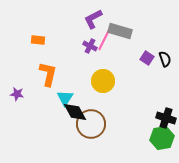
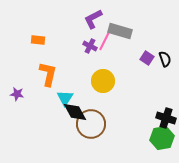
pink line: moved 1 px right
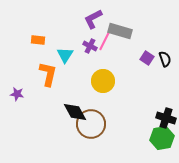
cyan triangle: moved 43 px up
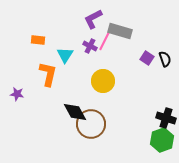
green hexagon: moved 2 px down; rotated 10 degrees counterclockwise
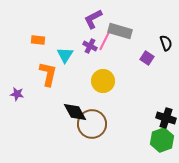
black semicircle: moved 1 px right, 16 px up
brown circle: moved 1 px right
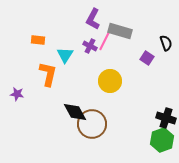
purple L-shape: rotated 35 degrees counterclockwise
yellow circle: moved 7 px right
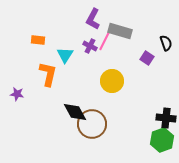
yellow circle: moved 2 px right
black cross: rotated 12 degrees counterclockwise
